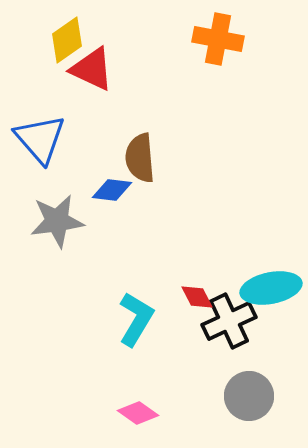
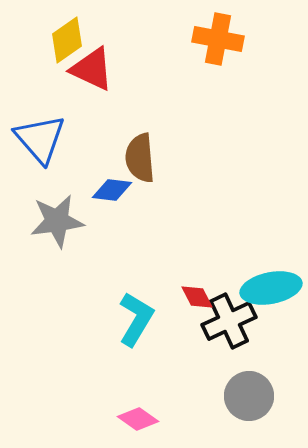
pink diamond: moved 6 px down
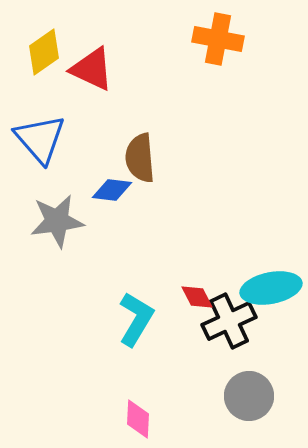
yellow diamond: moved 23 px left, 12 px down
pink diamond: rotated 57 degrees clockwise
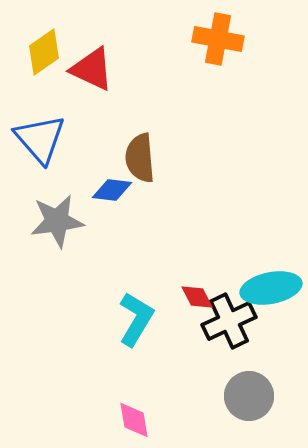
pink diamond: moved 4 px left, 1 px down; rotated 12 degrees counterclockwise
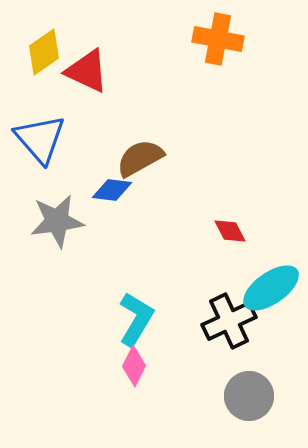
red triangle: moved 5 px left, 2 px down
brown semicircle: rotated 66 degrees clockwise
cyan ellipse: rotated 24 degrees counterclockwise
red diamond: moved 33 px right, 66 px up
pink diamond: moved 54 px up; rotated 36 degrees clockwise
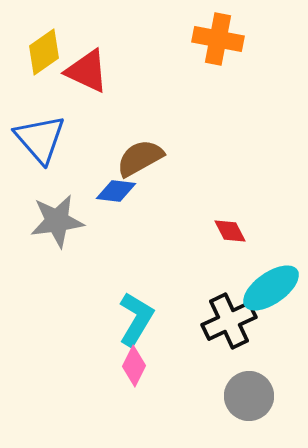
blue diamond: moved 4 px right, 1 px down
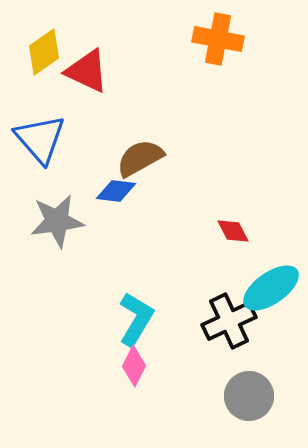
red diamond: moved 3 px right
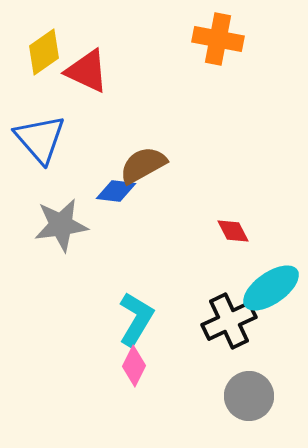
brown semicircle: moved 3 px right, 7 px down
gray star: moved 4 px right, 4 px down
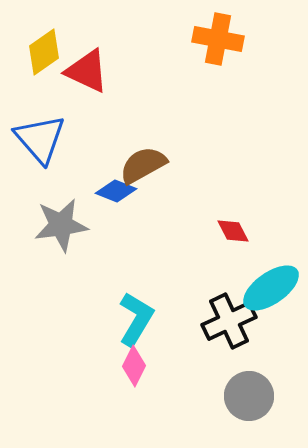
blue diamond: rotated 15 degrees clockwise
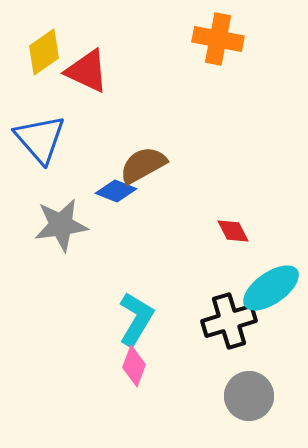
black cross: rotated 8 degrees clockwise
pink diamond: rotated 6 degrees counterclockwise
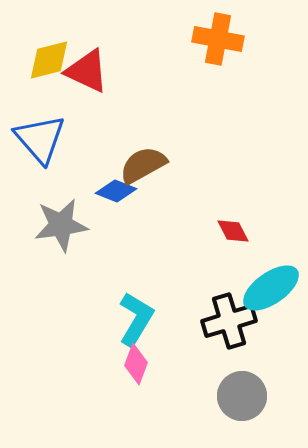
yellow diamond: moved 5 px right, 8 px down; rotated 21 degrees clockwise
pink diamond: moved 2 px right, 2 px up
gray circle: moved 7 px left
